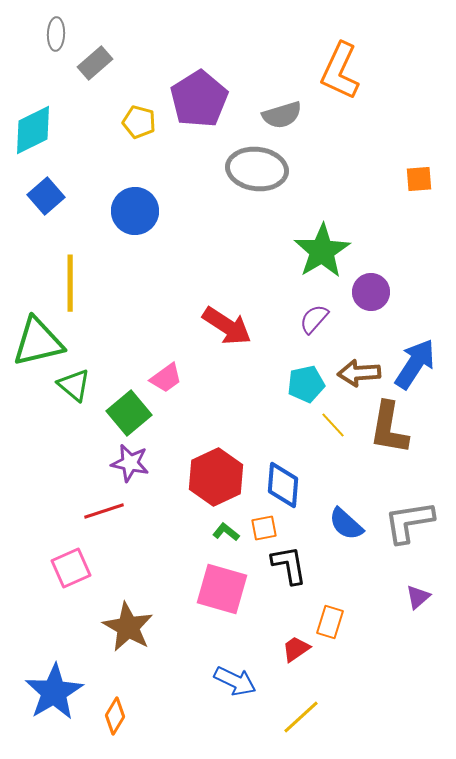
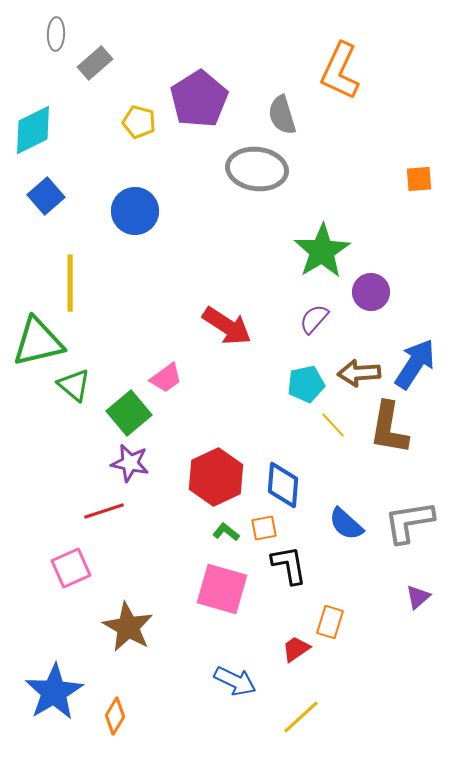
gray semicircle at (282, 115): rotated 90 degrees clockwise
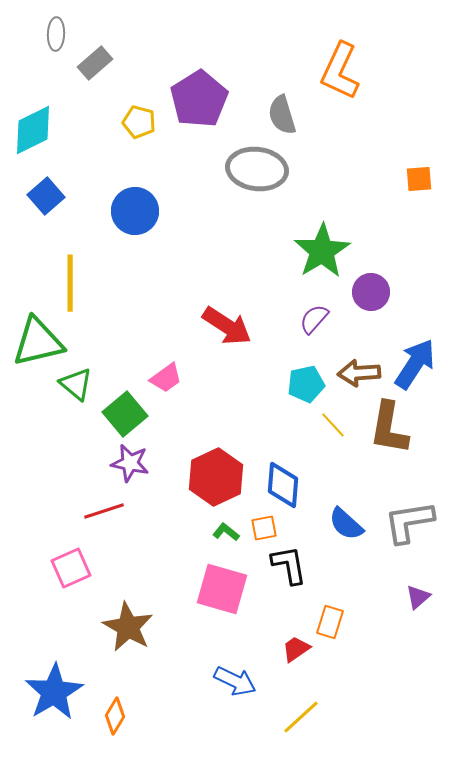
green triangle at (74, 385): moved 2 px right, 1 px up
green square at (129, 413): moved 4 px left, 1 px down
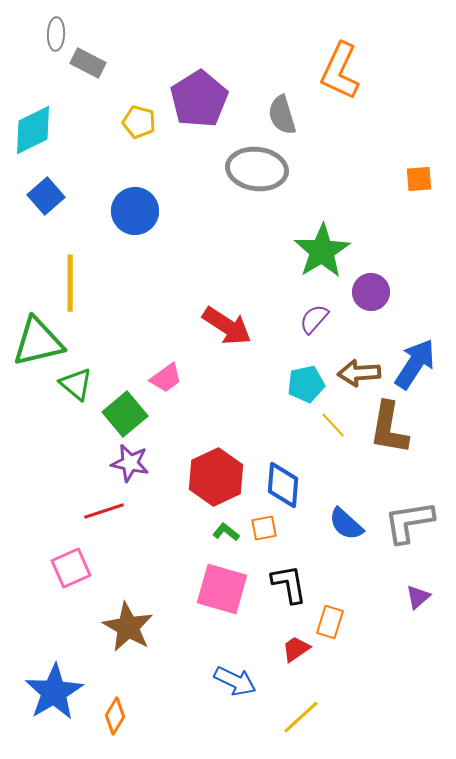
gray rectangle at (95, 63): moved 7 px left; rotated 68 degrees clockwise
black L-shape at (289, 565): moved 19 px down
